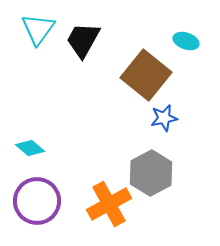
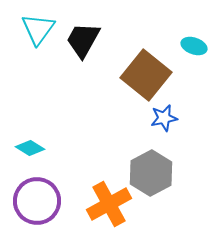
cyan ellipse: moved 8 px right, 5 px down
cyan diamond: rotated 8 degrees counterclockwise
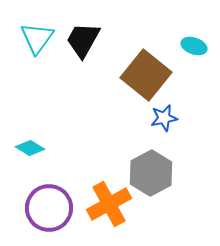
cyan triangle: moved 1 px left, 9 px down
purple circle: moved 12 px right, 7 px down
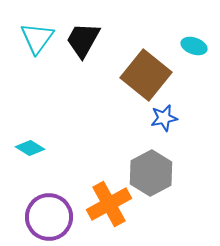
purple circle: moved 9 px down
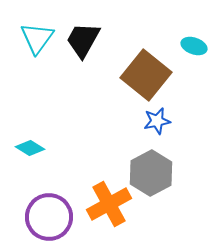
blue star: moved 7 px left, 3 px down
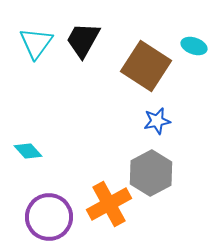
cyan triangle: moved 1 px left, 5 px down
brown square: moved 9 px up; rotated 6 degrees counterclockwise
cyan diamond: moved 2 px left, 3 px down; rotated 16 degrees clockwise
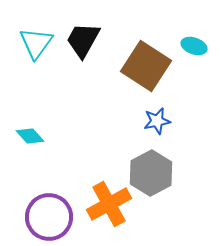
cyan diamond: moved 2 px right, 15 px up
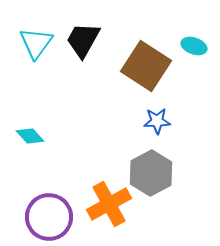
blue star: rotated 8 degrees clockwise
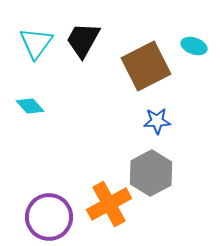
brown square: rotated 30 degrees clockwise
cyan diamond: moved 30 px up
